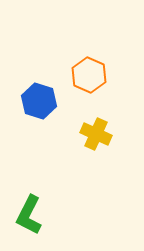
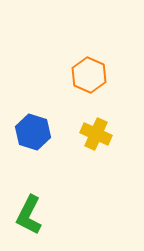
blue hexagon: moved 6 px left, 31 px down
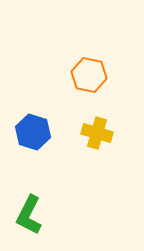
orange hexagon: rotated 12 degrees counterclockwise
yellow cross: moved 1 px right, 1 px up; rotated 8 degrees counterclockwise
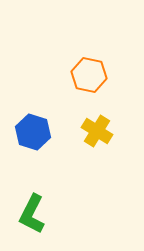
yellow cross: moved 2 px up; rotated 16 degrees clockwise
green L-shape: moved 3 px right, 1 px up
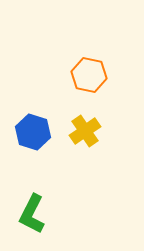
yellow cross: moved 12 px left; rotated 24 degrees clockwise
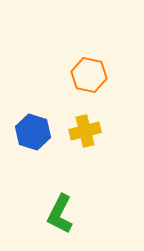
yellow cross: rotated 20 degrees clockwise
green L-shape: moved 28 px right
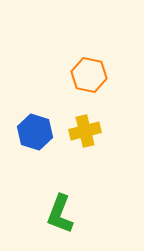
blue hexagon: moved 2 px right
green L-shape: rotated 6 degrees counterclockwise
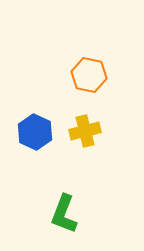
blue hexagon: rotated 8 degrees clockwise
green L-shape: moved 4 px right
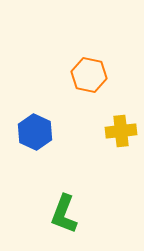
yellow cross: moved 36 px right; rotated 8 degrees clockwise
